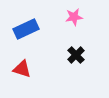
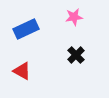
red triangle: moved 2 px down; rotated 12 degrees clockwise
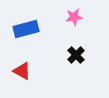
blue rectangle: rotated 10 degrees clockwise
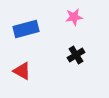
black cross: rotated 12 degrees clockwise
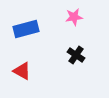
black cross: rotated 24 degrees counterclockwise
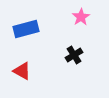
pink star: moved 7 px right; rotated 24 degrees counterclockwise
black cross: moved 2 px left; rotated 24 degrees clockwise
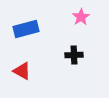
black cross: rotated 30 degrees clockwise
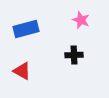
pink star: moved 3 px down; rotated 18 degrees counterclockwise
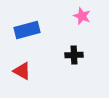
pink star: moved 1 px right, 4 px up
blue rectangle: moved 1 px right, 1 px down
